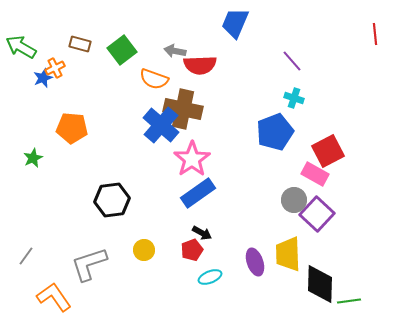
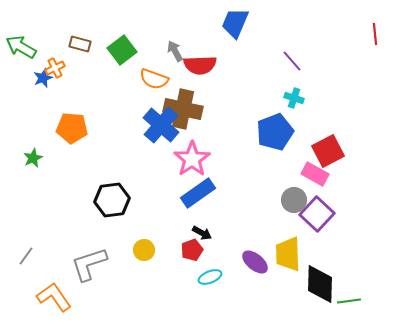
gray arrow: rotated 50 degrees clockwise
purple ellipse: rotated 32 degrees counterclockwise
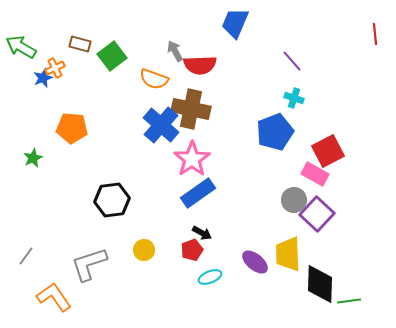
green square: moved 10 px left, 6 px down
brown cross: moved 8 px right
